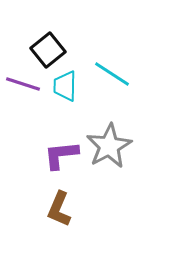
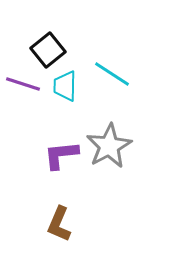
brown L-shape: moved 15 px down
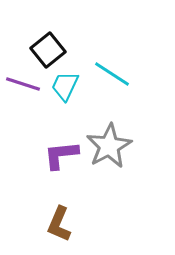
cyan trapezoid: rotated 24 degrees clockwise
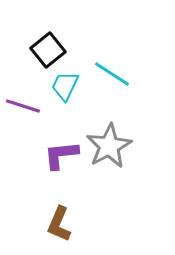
purple line: moved 22 px down
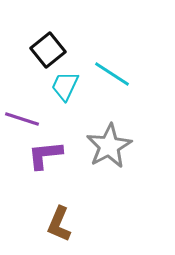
purple line: moved 1 px left, 13 px down
purple L-shape: moved 16 px left
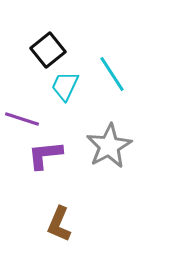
cyan line: rotated 24 degrees clockwise
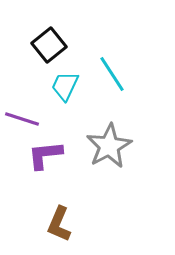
black square: moved 1 px right, 5 px up
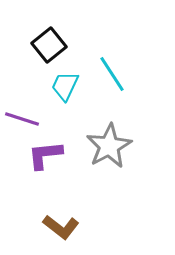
brown L-shape: moved 2 px right, 3 px down; rotated 75 degrees counterclockwise
